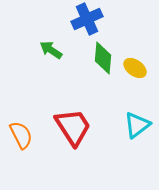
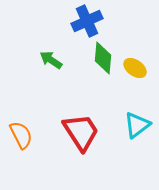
blue cross: moved 2 px down
green arrow: moved 10 px down
red trapezoid: moved 8 px right, 5 px down
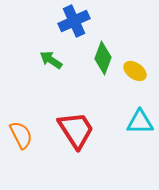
blue cross: moved 13 px left
green diamond: rotated 16 degrees clockwise
yellow ellipse: moved 3 px down
cyan triangle: moved 3 px right, 3 px up; rotated 36 degrees clockwise
red trapezoid: moved 5 px left, 2 px up
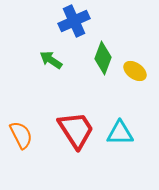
cyan triangle: moved 20 px left, 11 px down
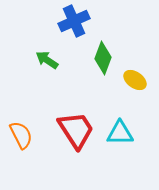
green arrow: moved 4 px left
yellow ellipse: moved 9 px down
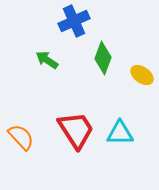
yellow ellipse: moved 7 px right, 5 px up
orange semicircle: moved 2 px down; rotated 16 degrees counterclockwise
